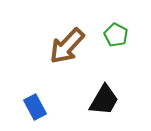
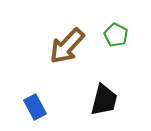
black trapezoid: rotated 16 degrees counterclockwise
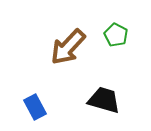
brown arrow: moved 1 px right, 1 px down
black trapezoid: rotated 88 degrees counterclockwise
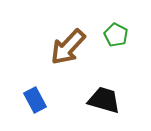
blue rectangle: moved 7 px up
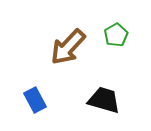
green pentagon: rotated 15 degrees clockwise
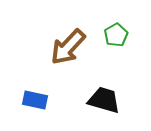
blue rectangle: rotated 50 degrees counterclockwise
